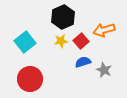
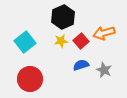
orange arrow: moved 3 px down
blue semicircle: moved 2 px left, 3 px down
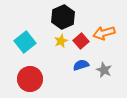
yellow star: rotated 16 degrees counterclockwise
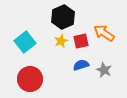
orange arrow: rotated 50 degrees clockwise
red square: rotated 28 degrees clockwise
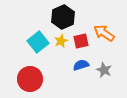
cyan square: moved 13 px right
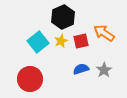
blue semicircle: moved 4 px down
gray star: rotated 14 degrees clockwise
